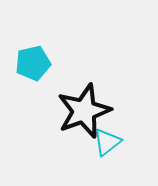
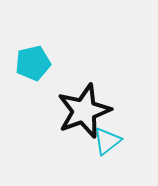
cyan triangle: moved 1 px up
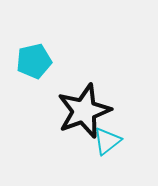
cyan pentagon: moved 1 px right, 2 px up
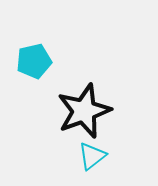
cyan triangle: moved 15 px left, 15 px down
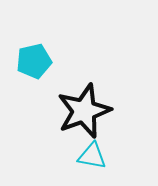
cyan triangle: rotated 48 degrees clockwise
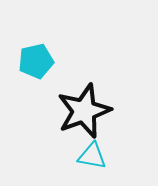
cyan pentagon: moved 2 px right
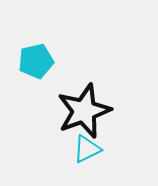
cyan triangle: moved 5 px left, 7 px up; rotated 36 degrees counterclockwise
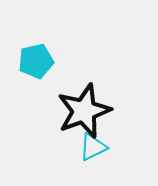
cyan triangle: moved 6 px right, 2 px up
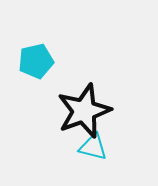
cyan triangle: rotated 40 degrees clockwise
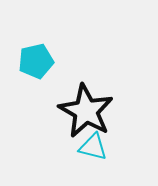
black star: moved 2 px right; rotated 22 degrees counterclockwise
